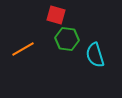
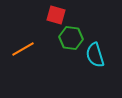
green hexagon: moved 4 px right, 1 px up
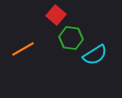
red square: rotated 24 degrees clockwise
cyan semicircle: rotated 105 degrees counterclockwise
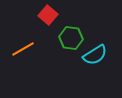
red square: moved 8 px left
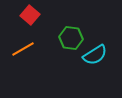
red square: moved 18 px left
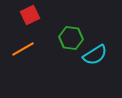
red square: rotated 24 degrees clockwise
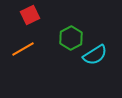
green hexagon: rotated 25 degrees clockwise
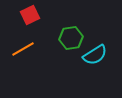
green hexagon: rotated 20 degrees clockwise
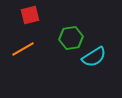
red square: rotated 12 degrees clockwise
cyan semicircle: moved 1 px left, 2 px down
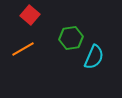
red square: rotated 36 degrees counterclockwise
cyan semicircle: rotated 35 degrees counterclockwise
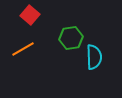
cyan semicircle: rotated 25 degrees counterclockwise
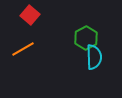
green hexagon: moved 15 px right; rotated 20 degrees counterclockwise
